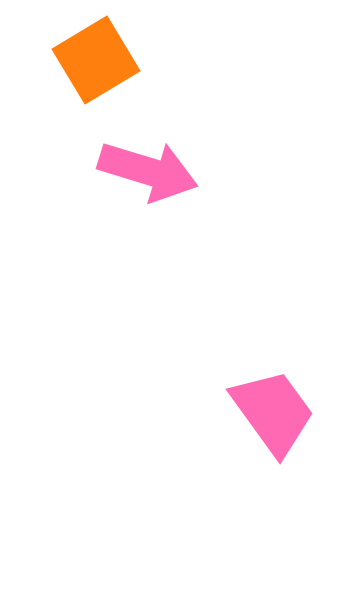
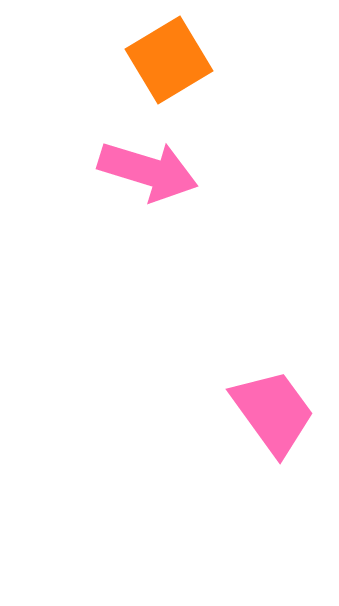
orange square: moved 73 px right
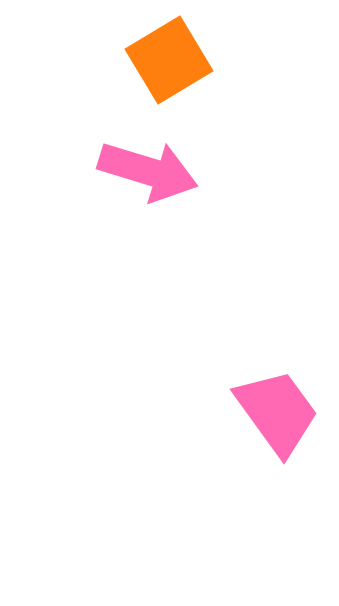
pink trapezoid: moved 4 px right
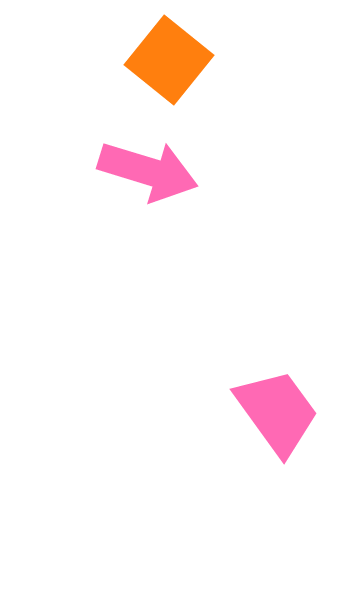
orange square: rotated 20 degrees counterclockwise
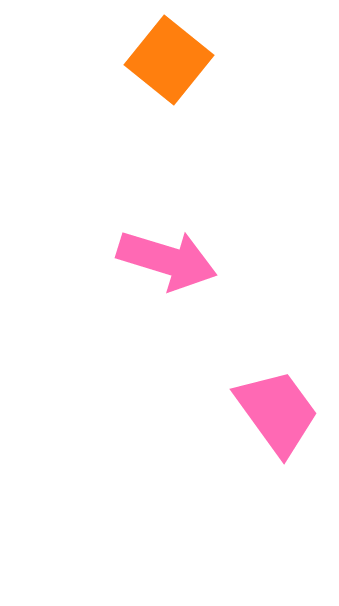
pink arrow: moved 19 px right, 89 px down
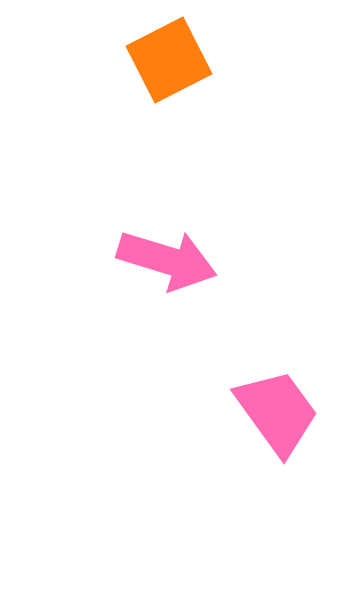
orange square: rotated 24 degrees clockwise
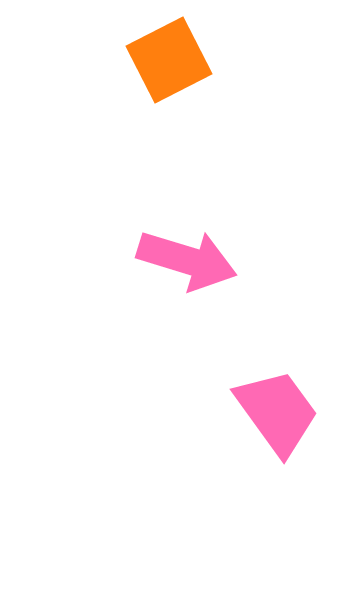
pink arrow: moved 20 px right
